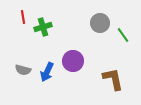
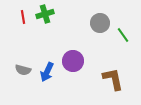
green cross: moved 2 px right, 13 px up
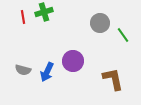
green cross: moved 1 px left, 2 px up
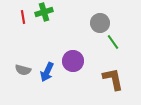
green line: moved 10 px left, 7 px down
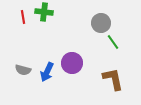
green cross: rotated 24 degrees clockwise
gray circle: moved 1 px right
purple circle: moved 1 px left, 2 px down
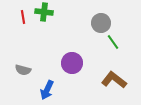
blue arrow: moved 18 px down
brown L-shape: moved 1 px right, 1 px down; rotated 40 degrees counterclockwise
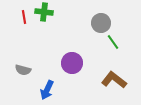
red line: moved 1 px right
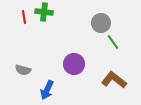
purple circle: moved 2 px right, 1 px down
